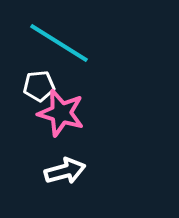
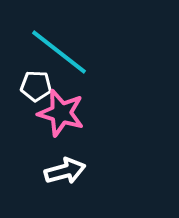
cyan line: moved 9 px down; rotated 6 degrees clockwise
white pentagon: moved 3 px left; rotated 8 degrees clockwise
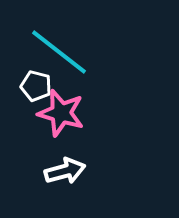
white pentagon: rotated 12 degrees clockwise
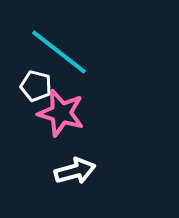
white arrow: moved 10 px right
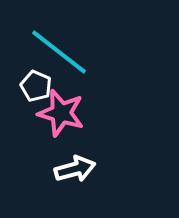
white pentagon: rotated 8 degrees clockwise
white arrow: moved 2 px up
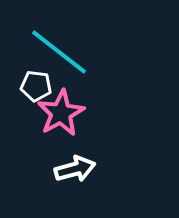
white pentagon: rotated 16 degrees counterclockwise
pink star: rotated 27 degrees clockwise
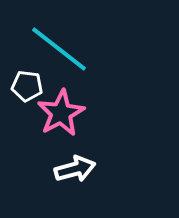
cyan line: moved 3 px up
white pentagon: moved 9 px left
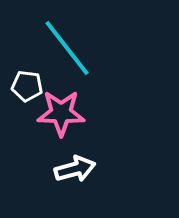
cyan line: moved 8 px right, 1 px up; rotated 14 degrees clockwise
pink star: rotated 30 degrees clockwise
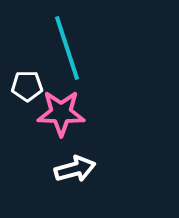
cyan line: rotated 20 degrees clockwise
white pentagon: rotated 8 degrees counterclockwise
